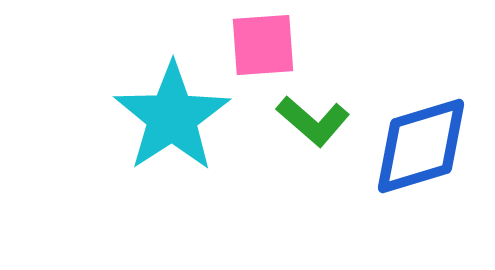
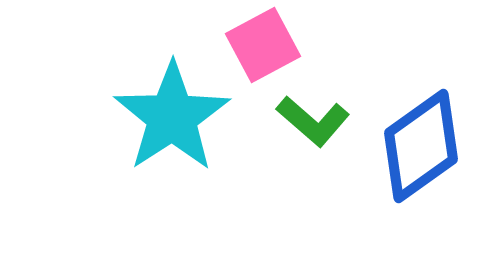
pink square: rotated 24 degrees counterclockwise
blue diamond: rotated 19 degrees counterclockwise
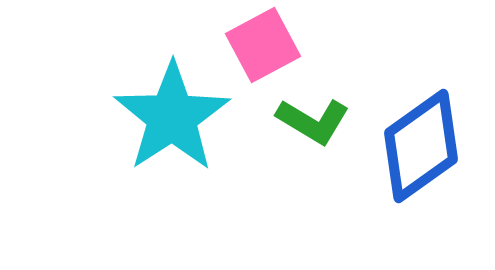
green L-shape: rotated 10 degrees counterclockwise
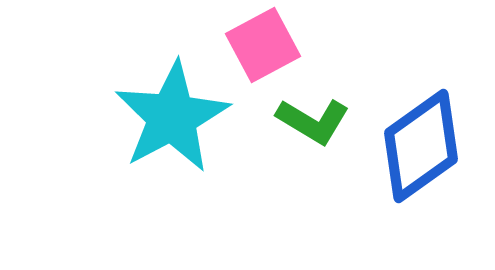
cyan star: rotated 5 degrees clockwise
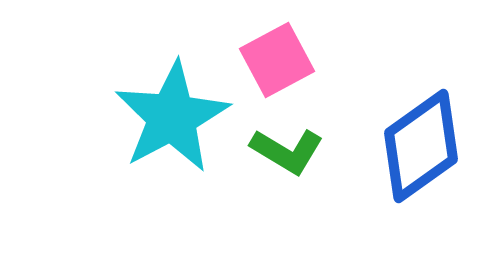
pink square: moved 14 px right, 15 px down
green L-shape: moved 26 px left, 30 px down
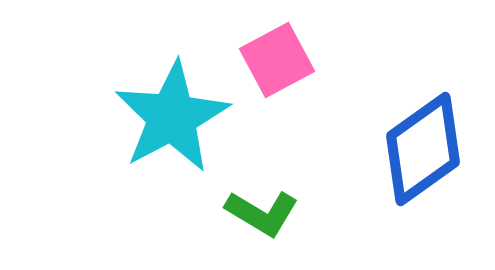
blue diamond: moved 2 px right, 3 px down
green L-shape: moved 25 px left, 62 px down
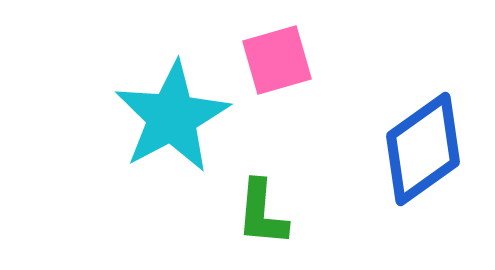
pink square: rotated 12 degrees clockwise
green L-shape: rotated 64 degrees clockwise
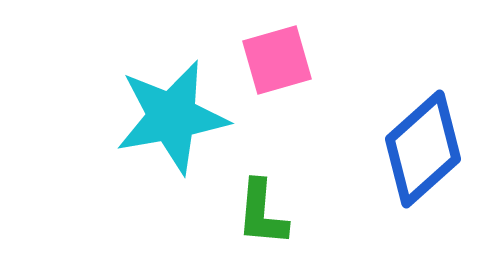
cyan star: rotated 18 degrees clockwise
blue diamond: rotated 6 degrees counterclockwise
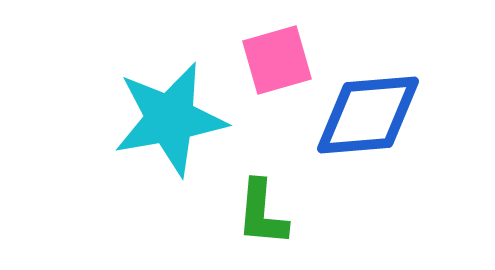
cyan star: moved 2 px left, 2 px down
blue diamond: moved 55 px left, 34 px up; rotated 37 degrees clockwise
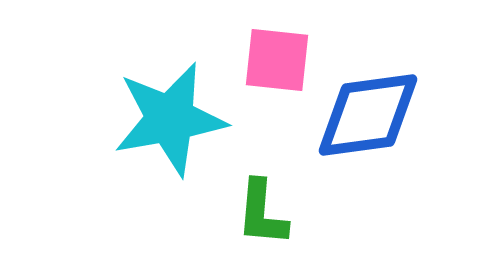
pink square: rotated 22 degrees clockwise
blue diamond: rotated 3 degrees counterclockwise
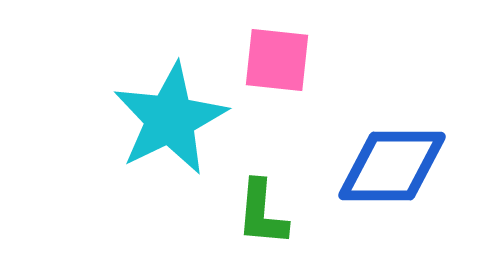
blue diamond: moved 24 px right, 51 px down; rotated 8 degrees clockwise
cyan star: rotated 16 degrees counterclockwise
